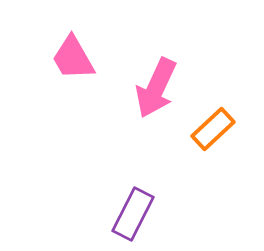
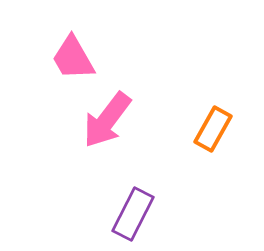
pink arrow: moved 49 px left, 32 px down; rotated 12 degrees clockwise
orange rectangle: rotated 18 degrees counterclockwise
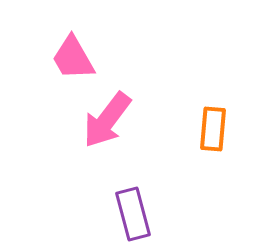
orange rectangle: rotated 24 degrees counterclockwise
purple rectangle: rotated 42 degrees counterclockwise
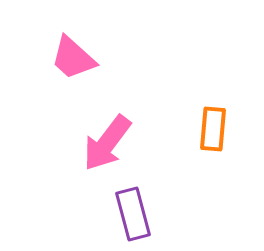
pink trapezoid: rotated 18 degrees counterclockwise
pink arrow: moved 23 px down
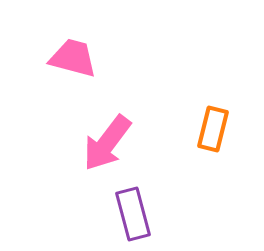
pink trapezoid: rotated 153 degrees clockwise
orange rectangle: rotated 9 degrees clockwise
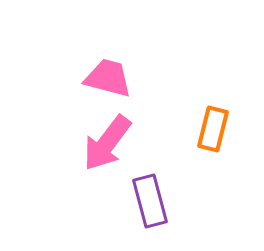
pink trapezoid: moved 35 px right, 20 px down
purple rectangle: moved 17 px right, 13 px up
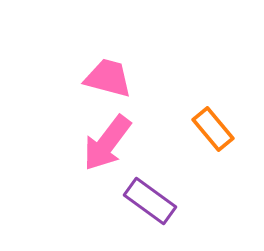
orange rectangle: rotated 54 degrees counterclockwise
purple rectangle: rotated 39 degrees counterclockwise
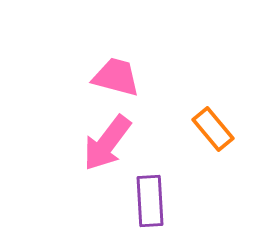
pink trapezoid: moved 8 px right, 1 px up
purple rectangle: rotated 51 degrees clockwise
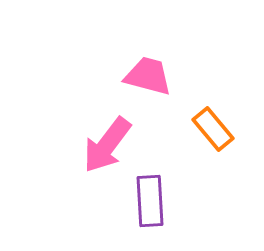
pink trapezoid: moved 32 px right, 1 px up
pink arrow: moved 2 px down
